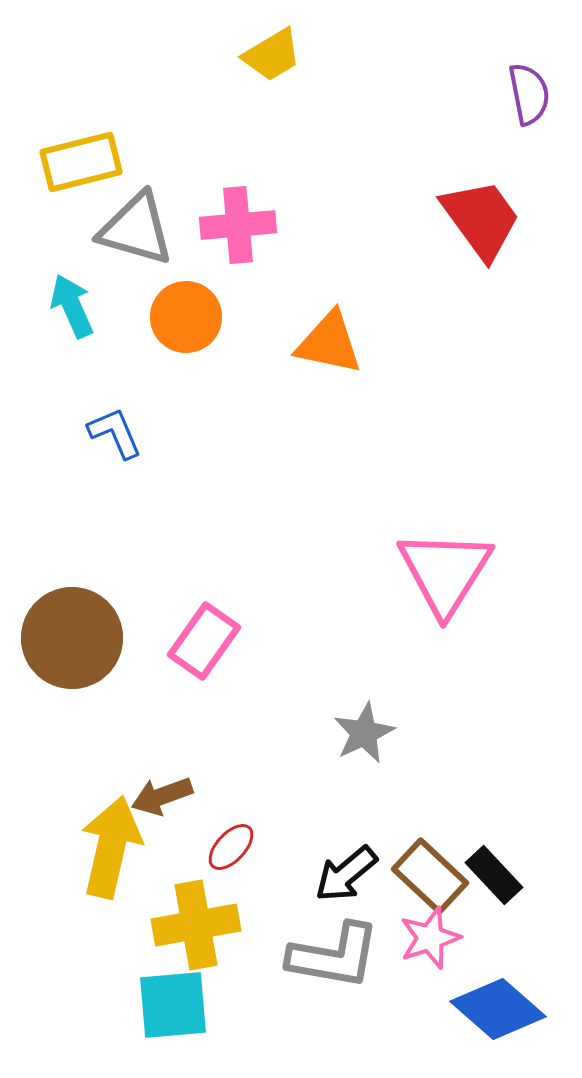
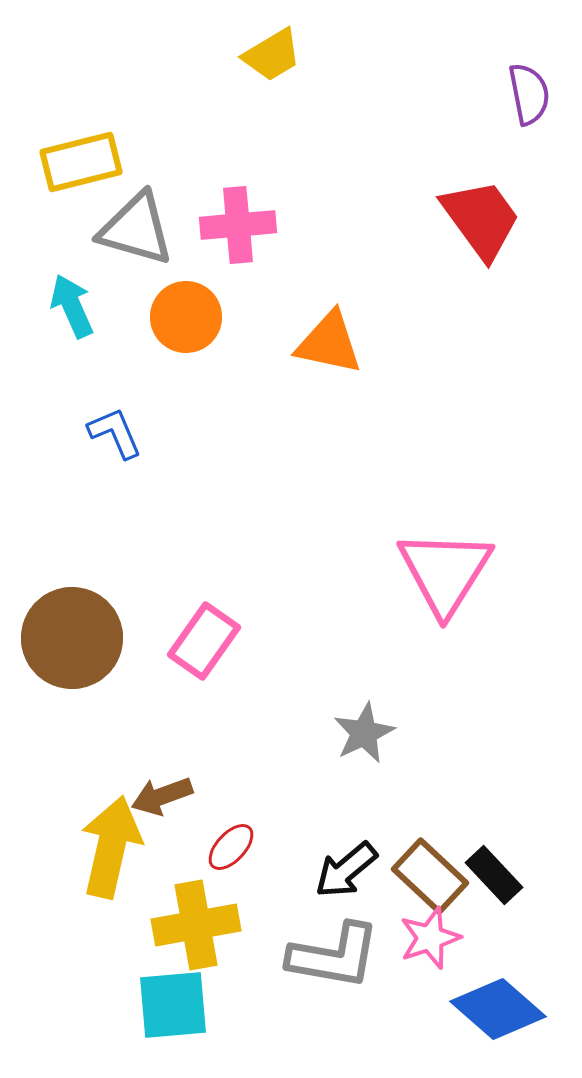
black arrow: moved 4 px up
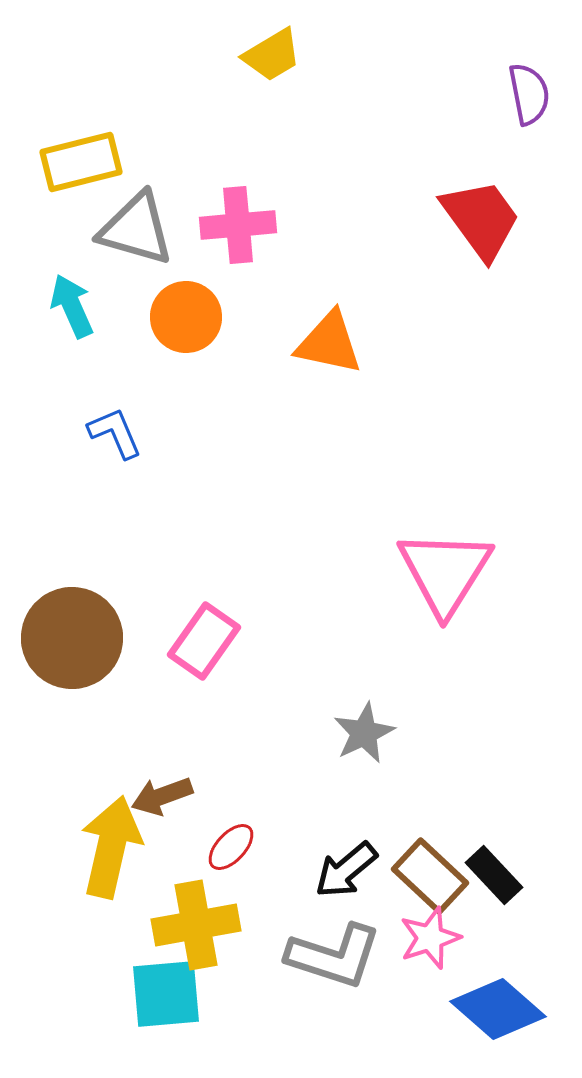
gray L-shape: rotated 8 degrees clockwise
cyan square: moved 7 px left, 11 px up
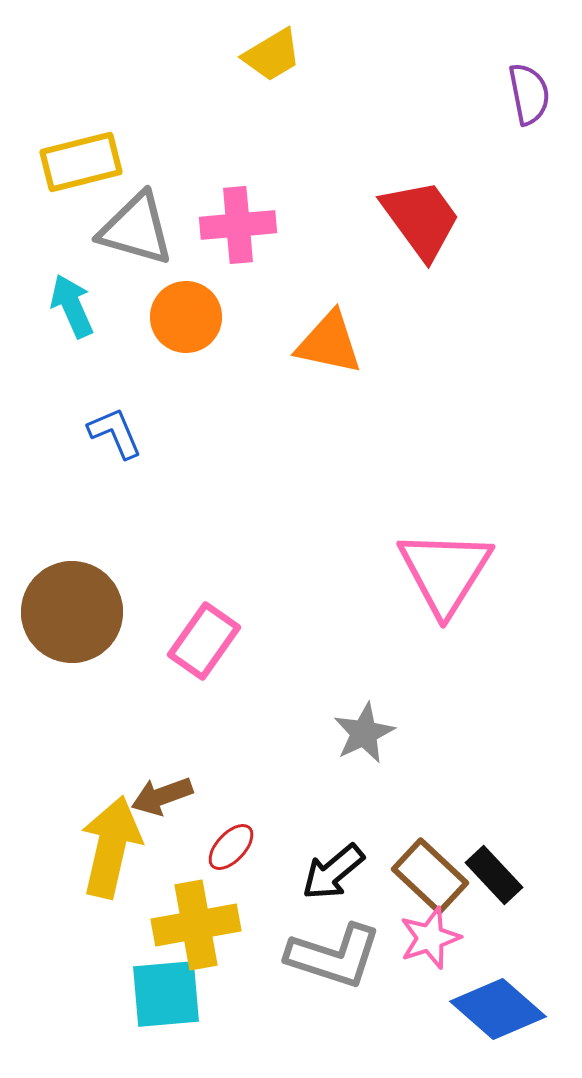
red trapezoid: moved 60 px left
brown circle: moved 26 px up
black arrow: moved 13 px left, 2 px down
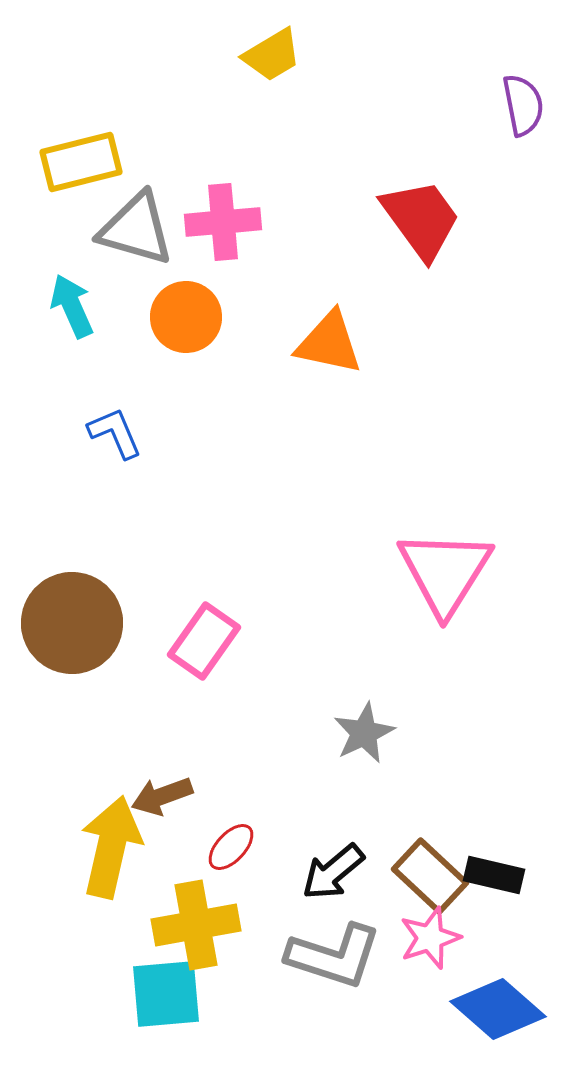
purple semicircle: moved 6 px left, 11 px down
pink cross: moved 15 px left, 3 px up
brown circle: moved 11 px down
black rectangle: rotated 34 degrees counterclockwise
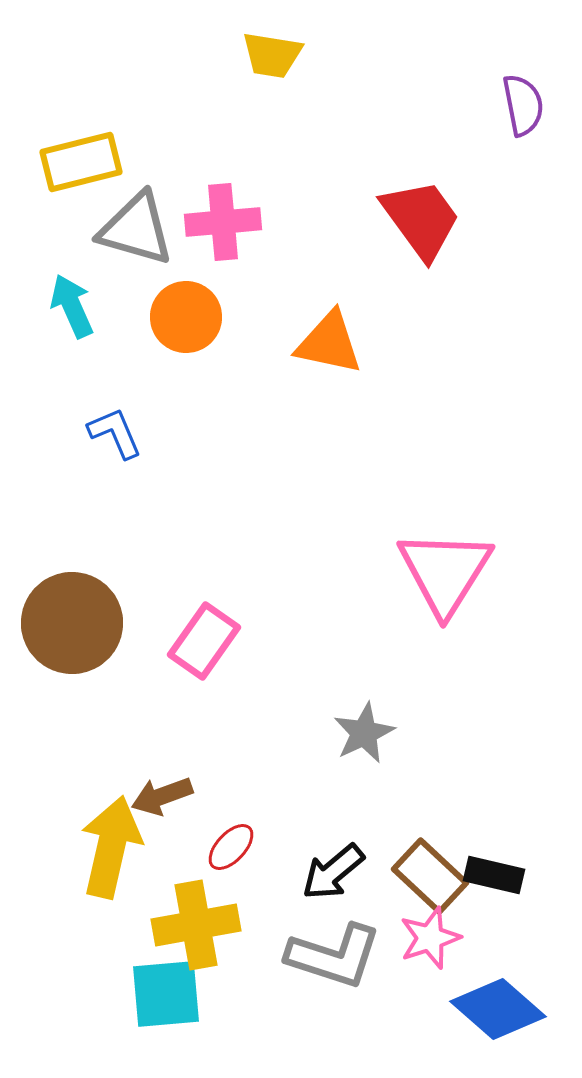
yellow trapezoid: rotated 40 degrees clockwise
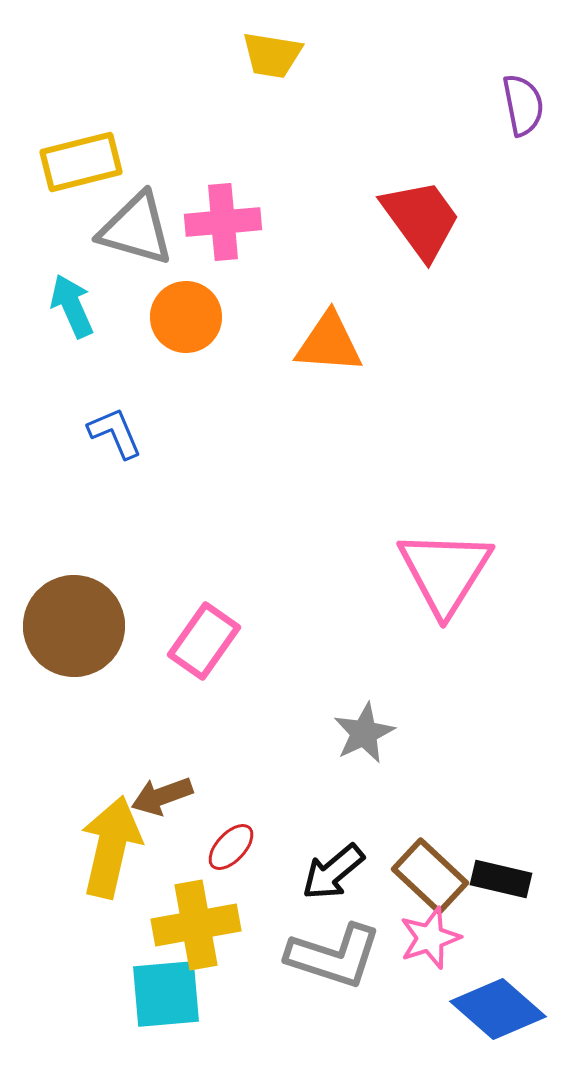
orange triangle: rotated 8 degrees counterclockwise
brown circle: moved 2 px right, 3 px down
black rectangle: moved 7 px right, 4 px down
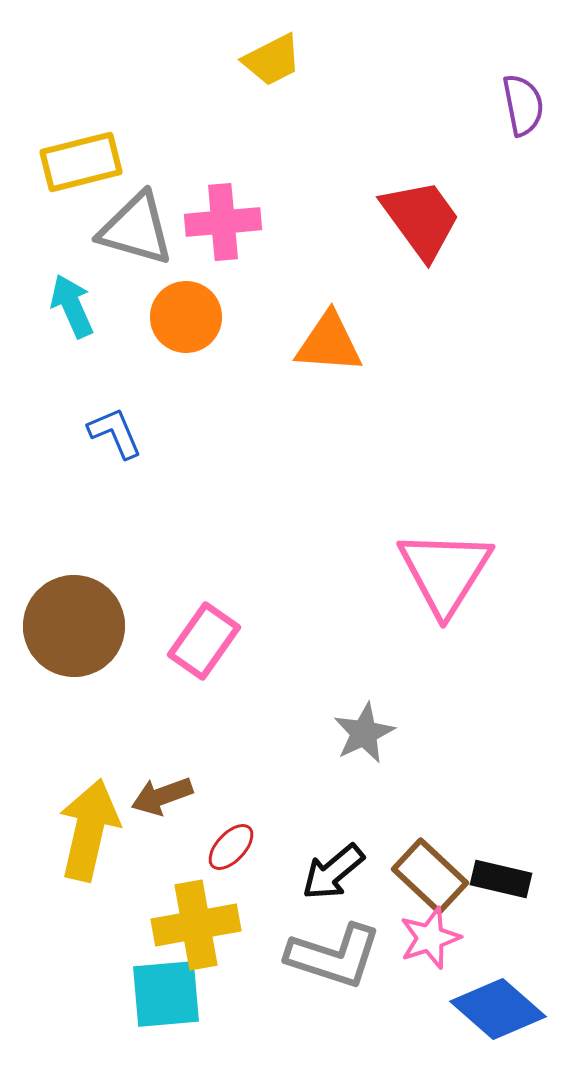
yellow trapezoid: moved 5 px down; rotated 36 degrees counterclockwise
yellow arrow: moved 22 px left, 17 px up
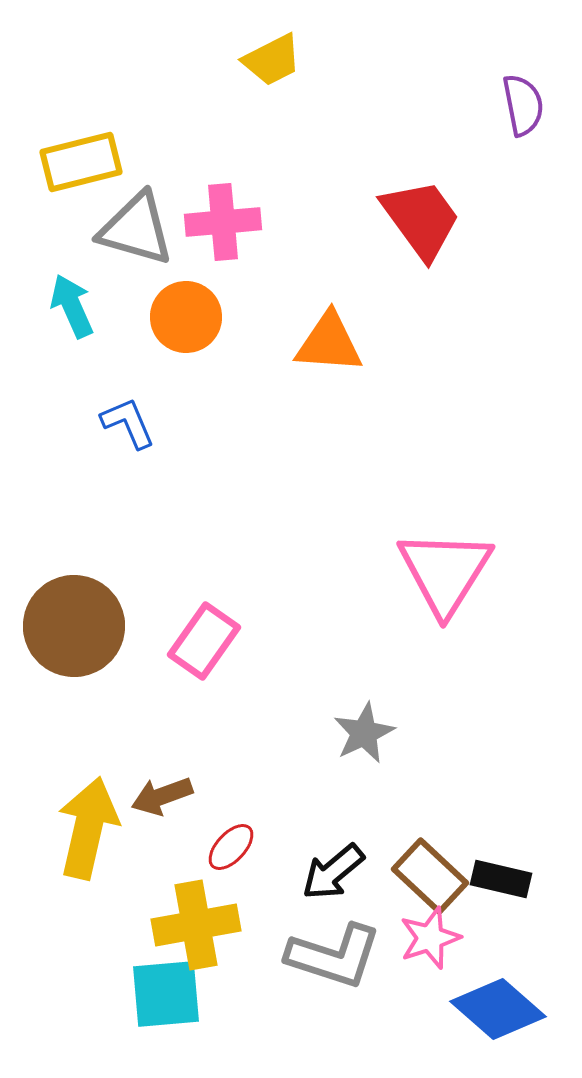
blue L-shape: moved 13 px right, 10 px up
yellow arrow: moved 1 px left, 2 px up
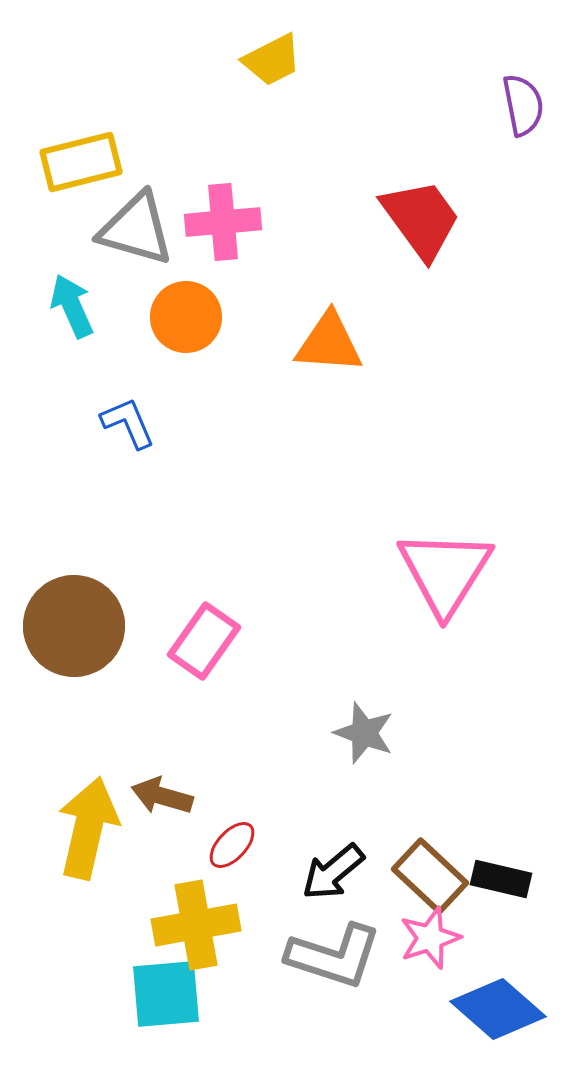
gray star: rotated 26 degrees counterclockwise
brown arrow: rotated 36 degrees clockwise
red ellipse: moved 1 px right, 2 px up
